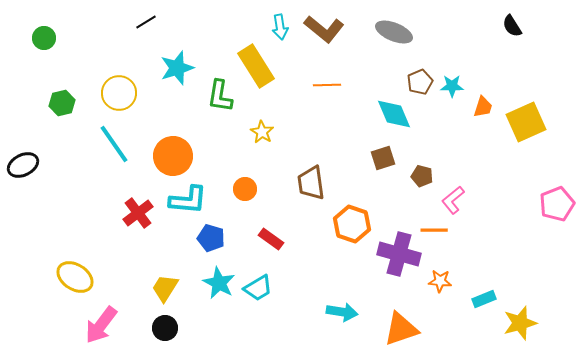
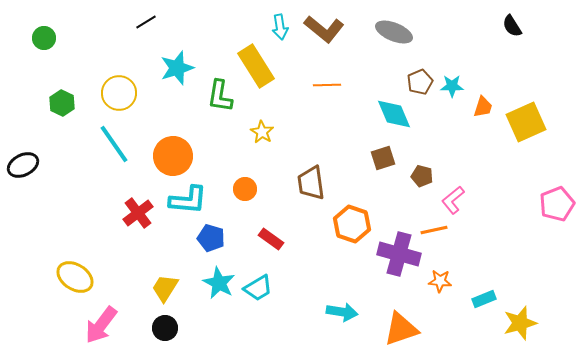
green hexagon at (62, 103): rotated 20 degrees counterclockwise
orange line at (434, 230): rotated 12 degrees counterclockwise
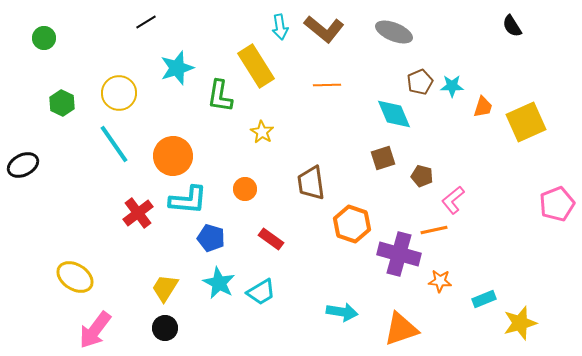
cyan trapezoid at (258, 288): moved 3 px right, 4 px down
pink arrow at (101, 325): moved 6 px left, 5 px down
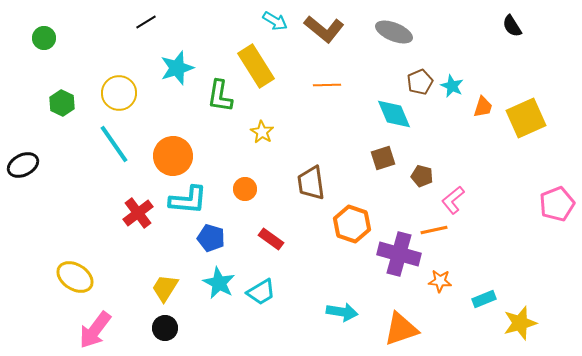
cyan arrow at (280, 27): moved 5 px left, 6 px up; rotated 50 degrees counterclockwise
cyan star at (452, 86): rotated 25 degrees clockwise
yellow square at (526, 122): moved 4 px up
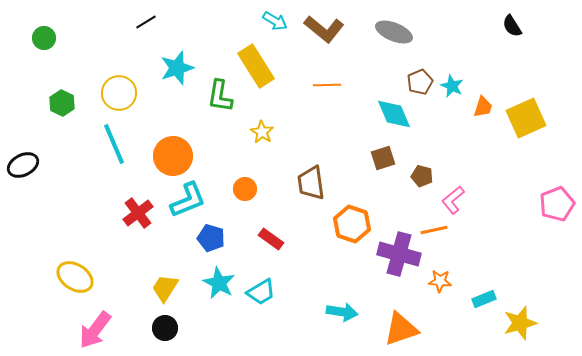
cyan line at (114, 144): rotated 12 degrees clockwise
cyan L-shape at (188, 200): rotated 27 degrees counterclockwise
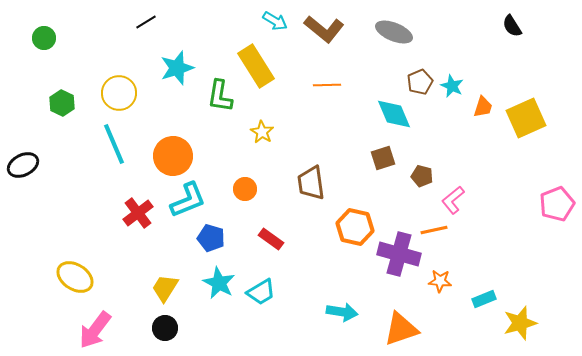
orange hexagon at (352, 224): moved 3 px right, 3 px down; rotated 6 degrees counterclockwise
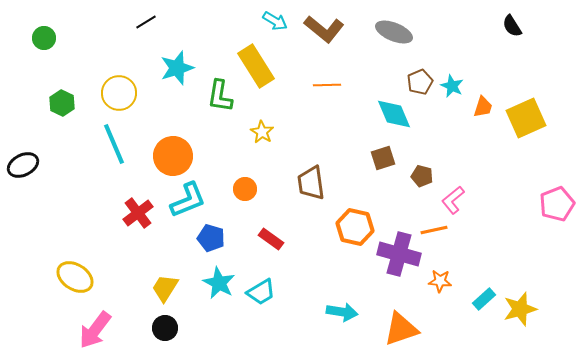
cyan rectangle at (484, 299): rotated 20 degrees counterclockwise
yellow star at (520, 323): moved 14 px up
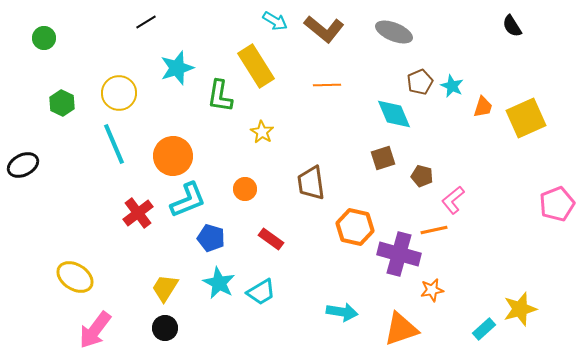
orange star at (440, 281): moved 8 px left, 9 px down; rotated 15 degrees counterclockwise
cyan rectangle at (484, 299): moved 30 px down
